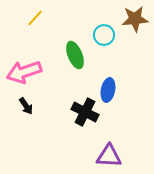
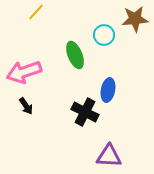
yellow line: moved 1 px right, 6 px up
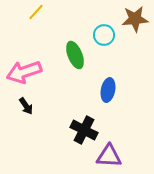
black cross: moved 1 px left, 18 px down
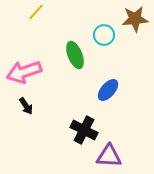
blue ellipse: rotated 30 degrees clockwise
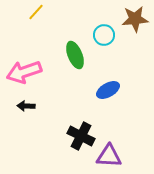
blue ellipse: rotated 20 degrees clockwise
black arrow: rotated 126 degrees clockwise
black cross: moved 3 px left, 6 px down
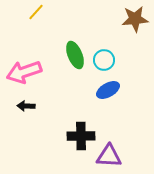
cyan circle: moved 25 px down
black cross: rotated 28 degrees counterclockwise
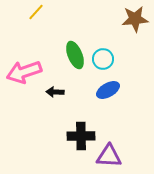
cyan circle: moved 1 px left, 1 px up
black arrow: moved 29 px right, 14 px up
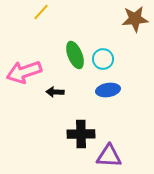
yellow line: moved 5 px right
blue ellipse: rotated 20 degrees clockwise
black cross: moved 2 px up
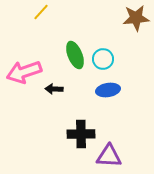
brown star: moved 1 px right, 1 px up
black arrow: moved 1 px left, 3 px up
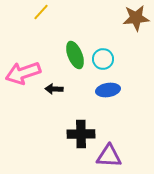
pink arrow: moved 1 px left, 1 px down
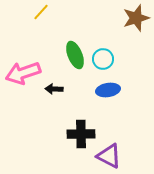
brown star: rotated 12 degrees counterclockwise
purple triangle: rotated 24 degrees clockwise
